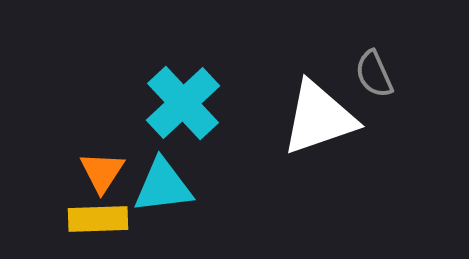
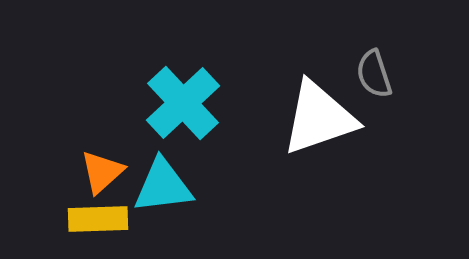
gray semicircle: rotated 6 degrees clockwise
orange triangle: rotated 15 degrees clockwise
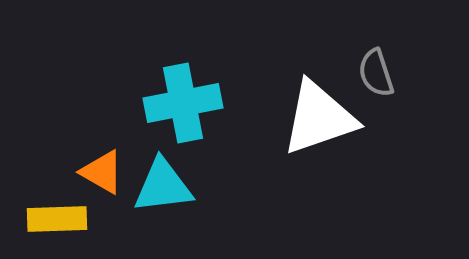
gray semicircle: moved 2 px right, 1 px up
cyan cross: rotated 32 degrees clockwise
orange triangle: rotated 48 degrees counterclockwise
yellow rectangle: moved 41 px left
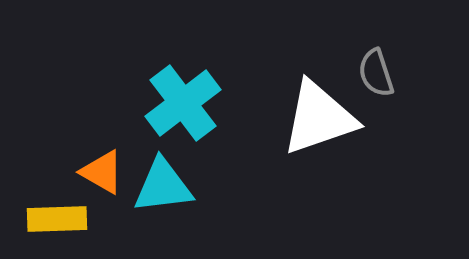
cyan cross: rotated 26 degrees counterclockwise
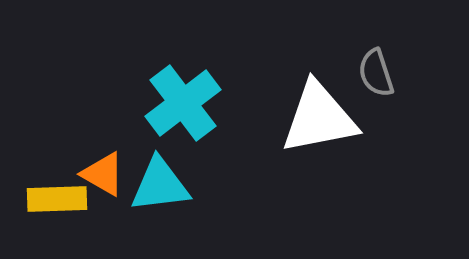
white triangle: rotated 8 degrees clockwise
orange triangle: moved 1 px right, 2 px down
cyan triangle: moved 3 px left, 1 px up
yellow rectangle: moved 20 px up
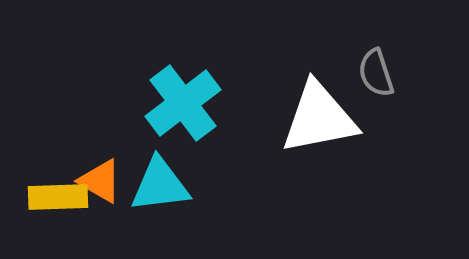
orange triangle: moved 3 px left, 7 px down
yellow rectangle: moved 1 px right, 2 px up
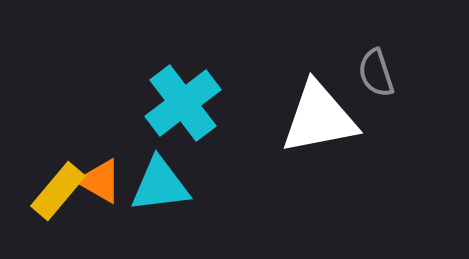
yellow rectangle: moved 6 px up; rotated 48 degrees counterclockwise
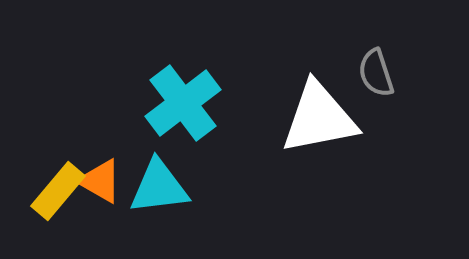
cyan triangle: moved 1 px left, 2 px down
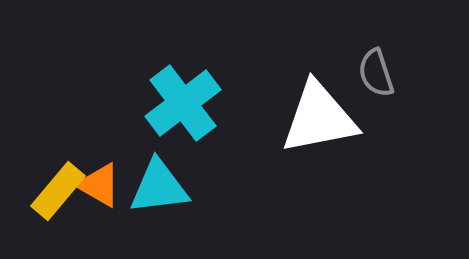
orange triangle: moved 1 px left, 4 px down
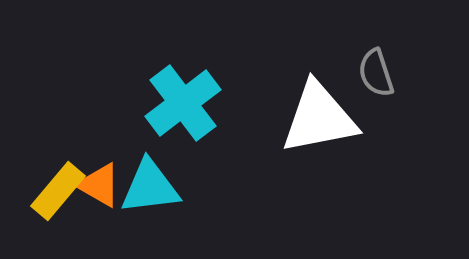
cyan triangle: moved 9 px left
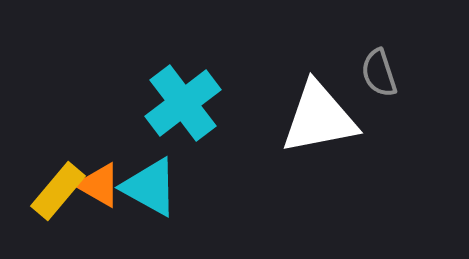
gray semicircle: moved 3 px right
cyan triangle: rotated 36 degrees clockwise
